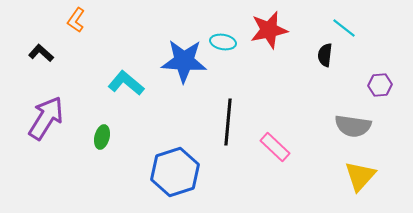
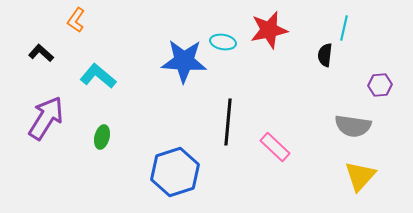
cyan line: rotated 65 degrees clockwise
cyan L-shape: moved 28 px left, 7 px up
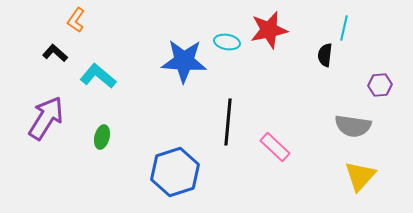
cyan ellipse: moved 4 px right
black L-shape: moved 14 px right
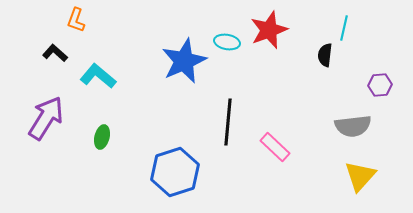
orange L-shape: rotated 15 degrees counterclockwise
red star: rotated 9 degrees counterclockwise
blue star: rotated 27 degrees counterclockwise
gray semicircle: rotated 15 degrees counterclockwise
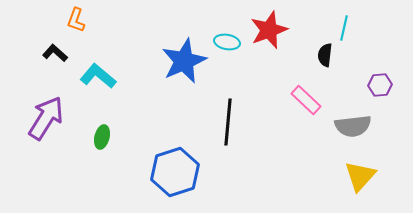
pink rectangle: moved 31 px right, 47 px up
